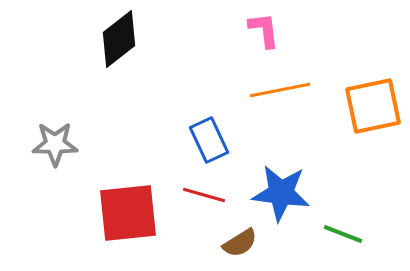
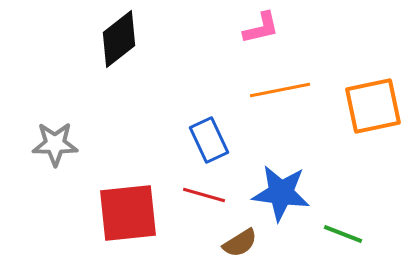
pink L-shape: moved 3 px left, 2 px up; rotated 84 degrees clockwise
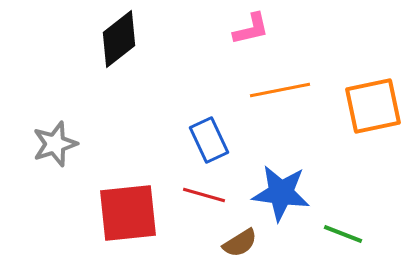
pink L-shape: moved 10 px left, 1 px down
gray star: rotated 18 degrees counterclockwise
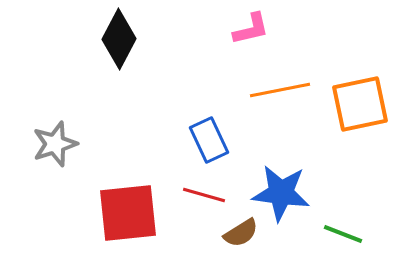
black diamond: rotated 24 degrees counterclockwise
orange square: moved 13 px left, 2 px up
brown semicircle: moved 1 px right, 10 px up
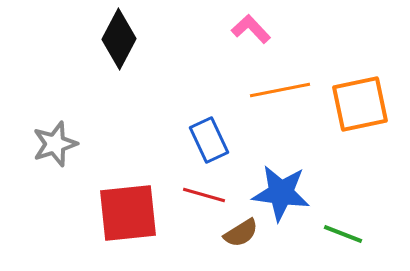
pink L-shape: rotated 120 degrees counterclockwise
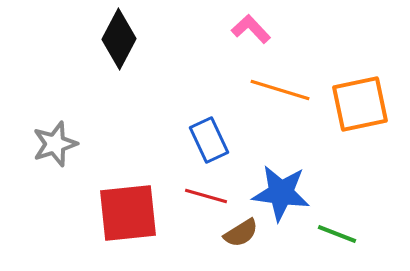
orange line: rotated 28 degrees clockwise
red line: moved 2 px right, 1 px down
green line: moved 6 px left
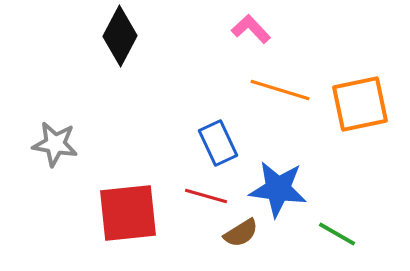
black diamond: moved 1 px right, 3 px up
blue rectangle: moved 9 px right, 3 px down
gray star: rotated 27 degrees clockwise
blue star: moved 3 px left, 4 px up
green line: rotated 9 degrees clockwise
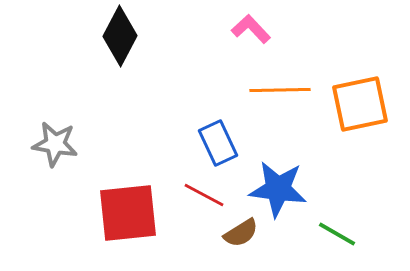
orange line: rotated 18 degrees counterclockwise
red line: moved 2 px left, 1 px up; rotated 12 degrees clockwise
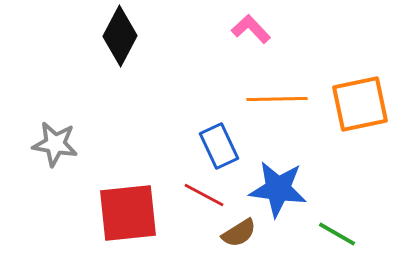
orange line: moved 3 px left, 9 px down
blue rectangle: moved 1 px right, 3 px down
brown semicircle: moved 2 px left
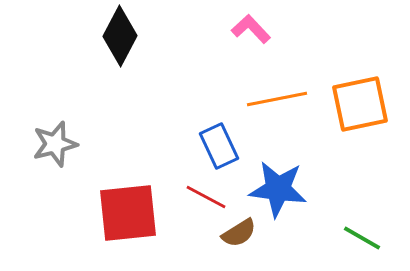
orange line: rotated 10 degrees counterclockwise
gray star: rotated 24 degrees counterclockwise
red line: moved 2 px right, 2 px down
green line: moved 25 px right, 4 px down
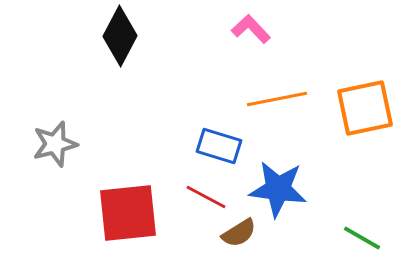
orange square: moved 5 px right, 4 px down
blue rectangle: rotated 48 degrees counterclockwise
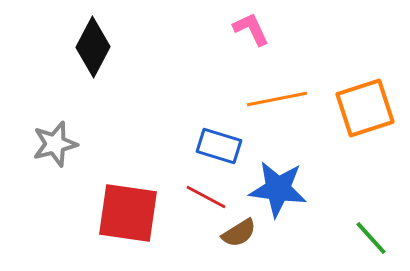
pink L-shape: rotated 18 degrees clockwise
black diamond: moved 27 px left, 11 px down
orange square: rotated 6 degrees counterclockwise
red square: rotated 14 degrees clockwise
green line: moved 9 px right; rotated 18 degrees clockwise
